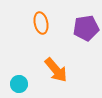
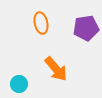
orange arrow: moved 1 px up
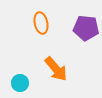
purple pentagon: rotated 15 degrees clockwise
cyan circle: moved 1 px right, 1 px up
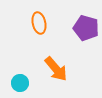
orange ellipse: moved 2 px left
purple pentagon: rotated 10 degrees clockwise
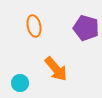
orange ellipse: moved 5 px left, 3 px down
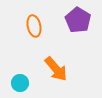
purple pentagon: moved 8 px left, 8 px up; rotated 15 degrees clockwise
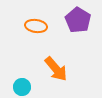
orange ellipse: moved 2 px right; rotated 70 degrees counterclockwise
cyan circle: moved 2 px right, 4 px down
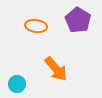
cyan circle: moved 5 px left, 3 px up
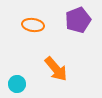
purple pentagon: rotated 20 degrees clockwise
orange ellipse: moved 3 px left, 1 px up
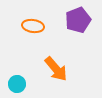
orange ellipse: moved 1 px down
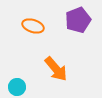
orange ellipse: rotated 10 degrees clockwise
cyan circle: moved 3 px down
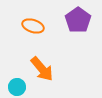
purple pentagon: rotated 15 degrees counterclockwise
orange arrow: moved 14 px left
